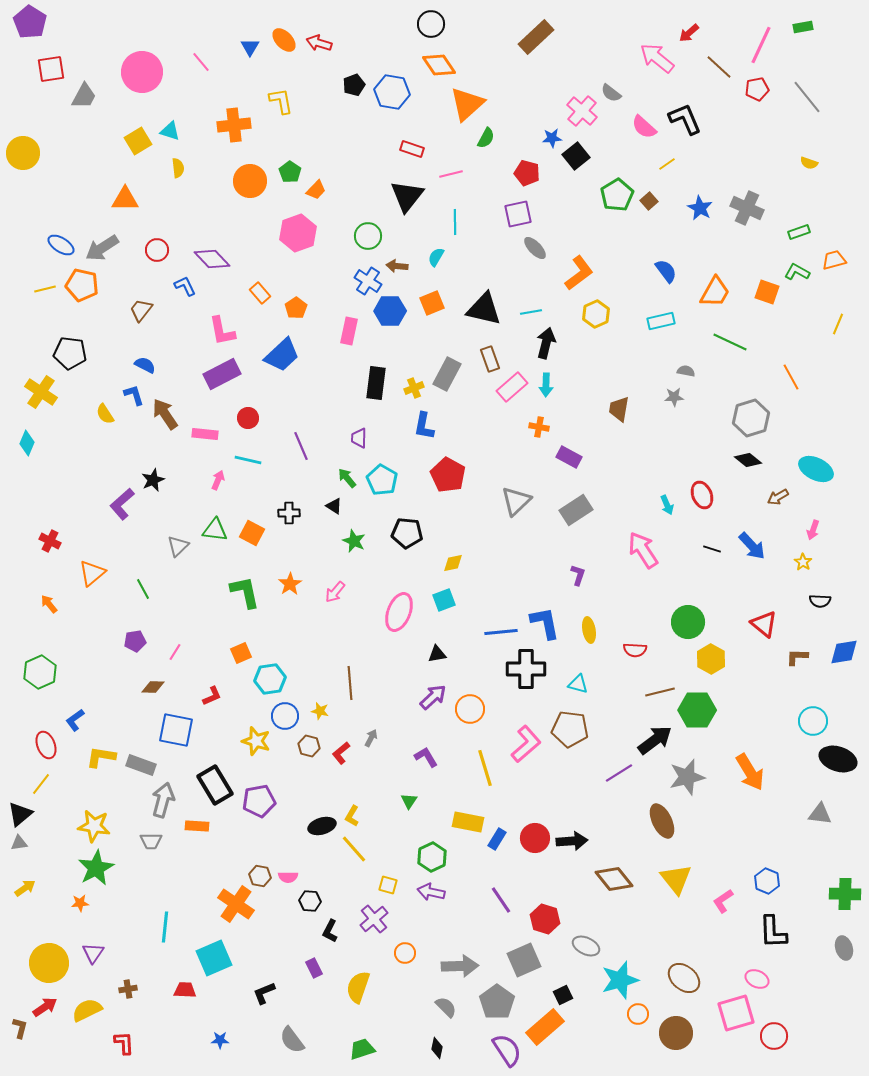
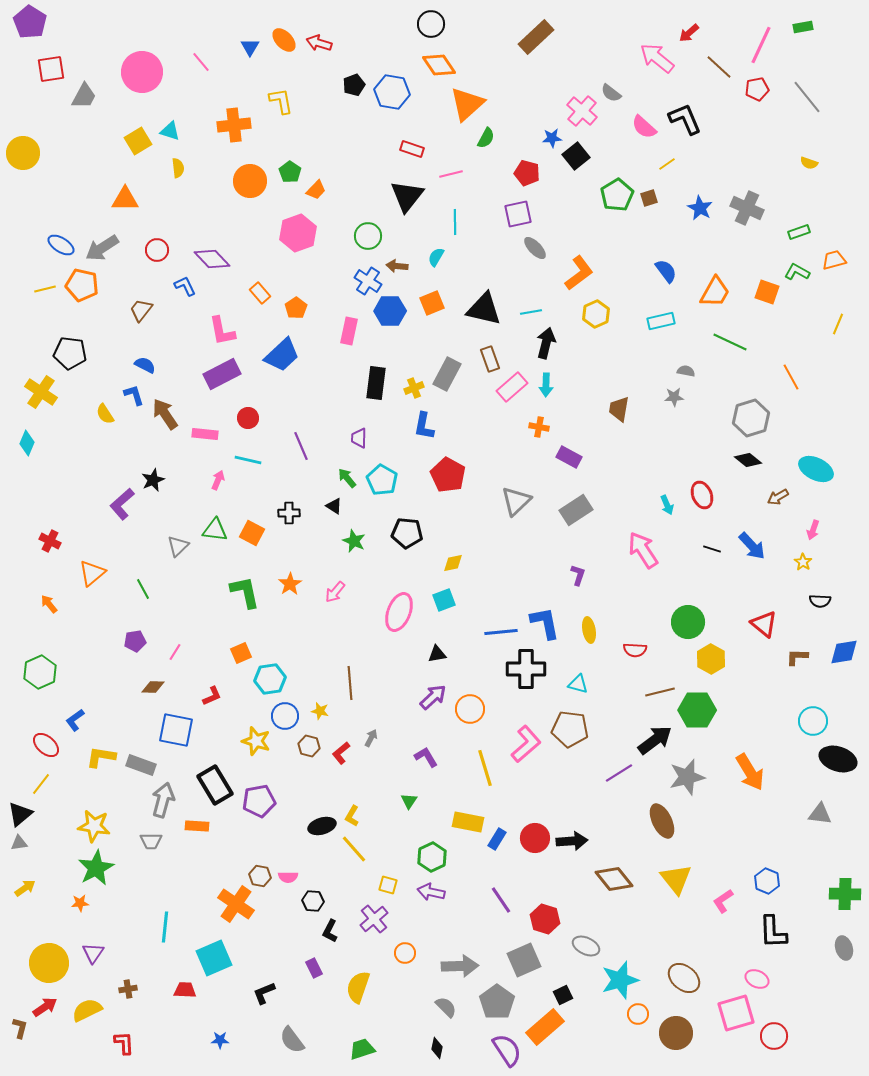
brown square at (649, 201): moved 3 px up; rotated 24 degrees clockwise
red ellipse at (46, 745): rotated 28 degrees counterclockwise
black hexagon at (310, 901): moved 3 px right
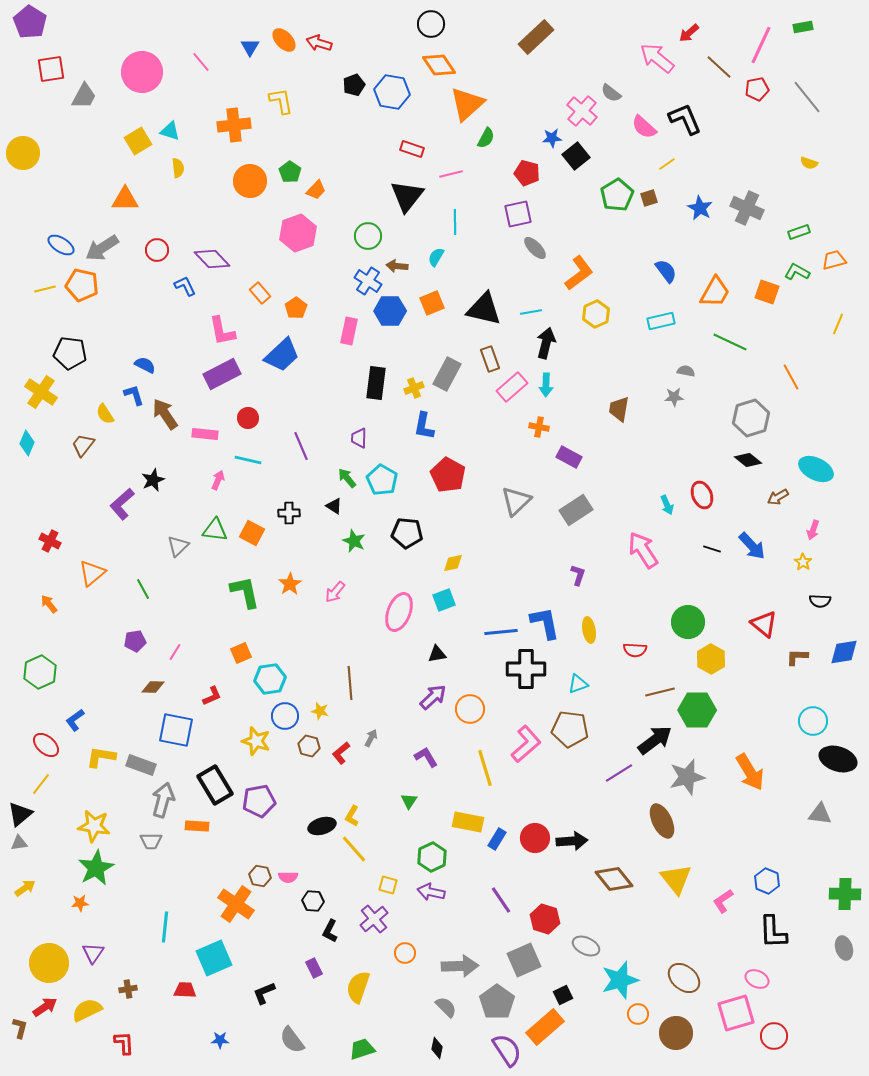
brown trapezoid at (141, 310): moved 58 px left, 135 px down
cyan triangle at (578, 684): rotated 35 degrees counterclockwise
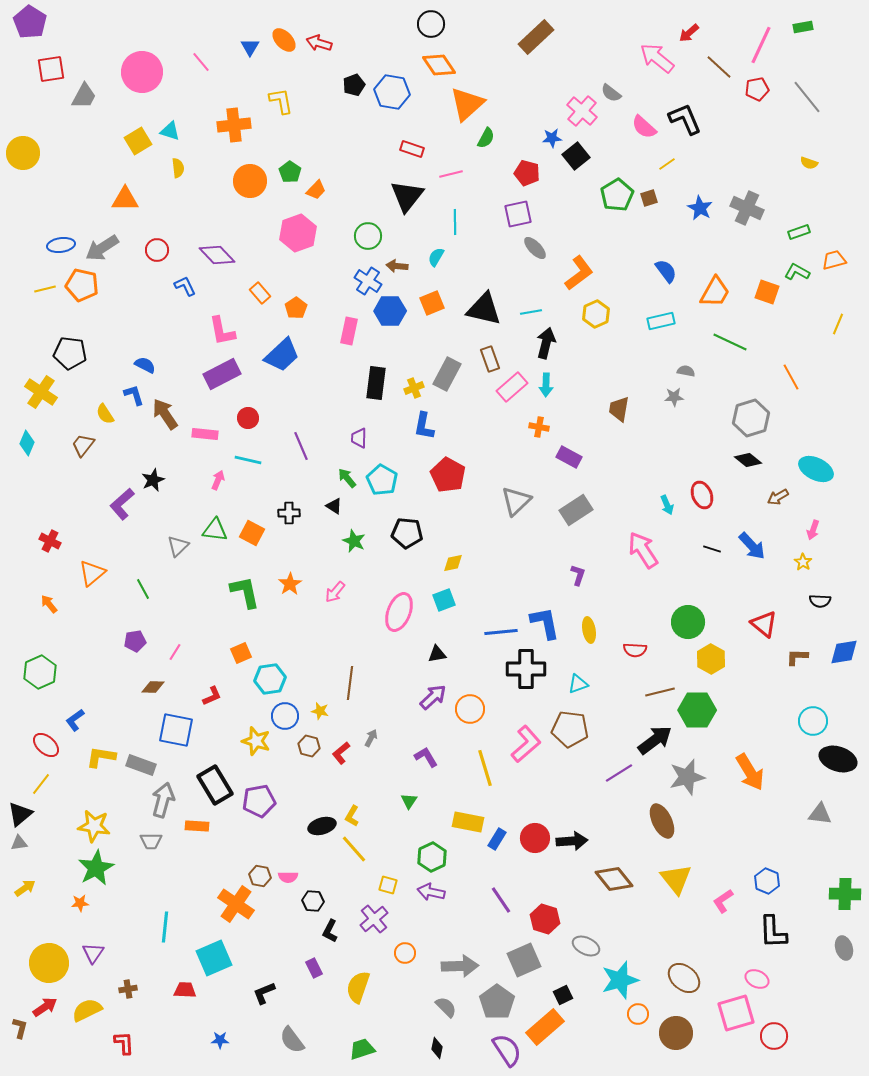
blue ellipse at (61, 245): rotated 40 degrees counterclockwise
purple diamond at (212, 259): moved 5 px right, 4 px up
brown line at (350, 683): rotated 12 degrees clockwise
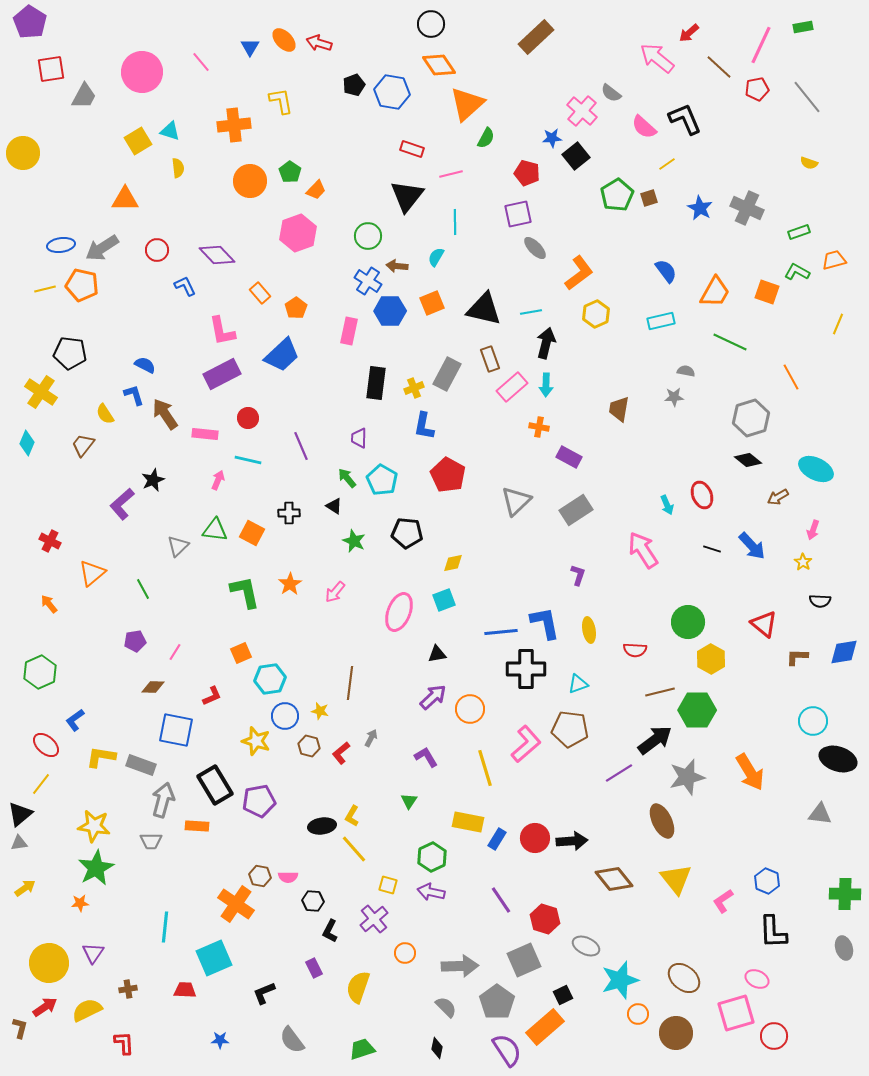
black ellipse at (322, 826): rotated 8 degrees clockwise
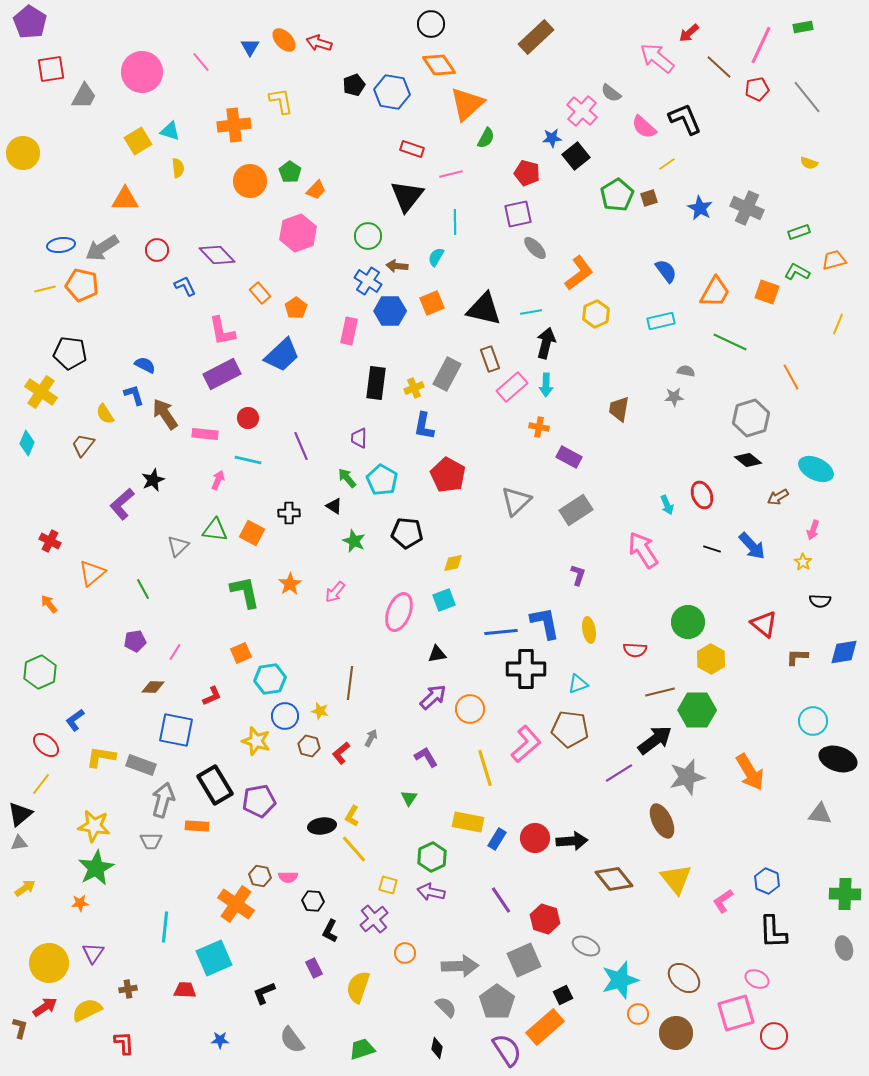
green triangle at (409, 801): moved 3 px up
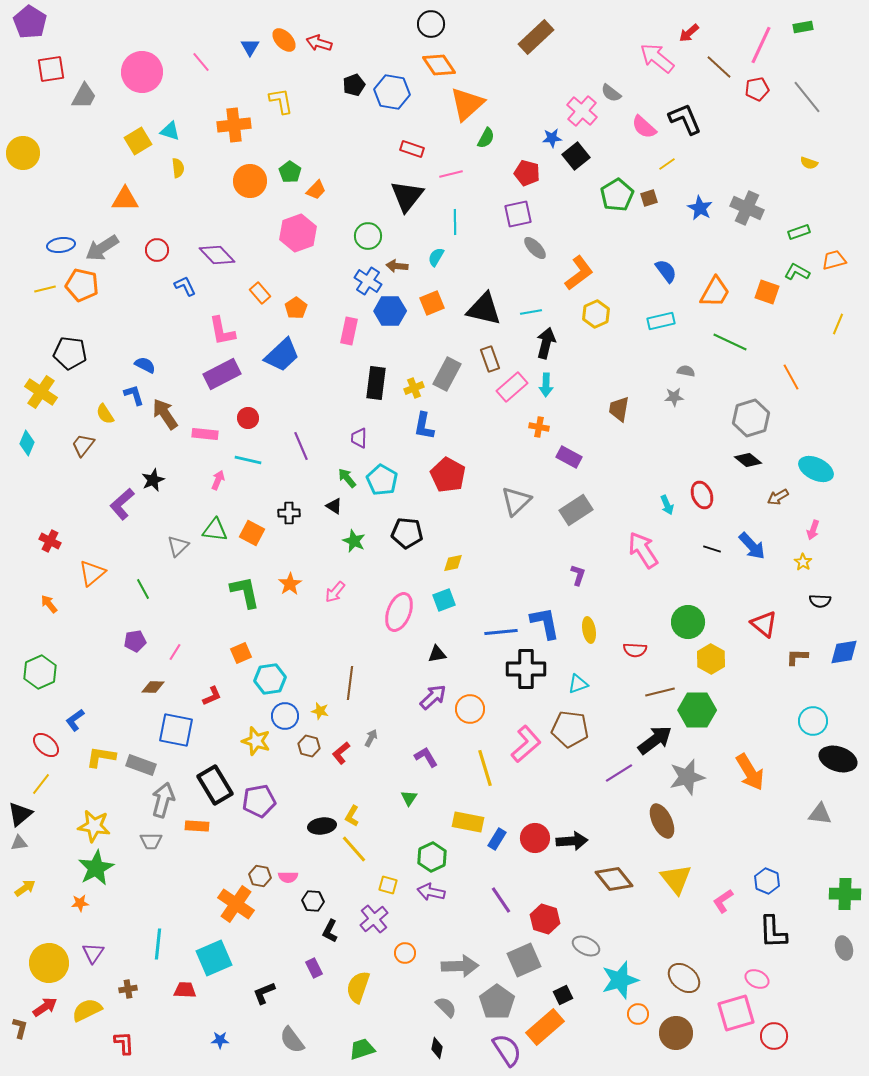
cyan line at (165, 927): moved 7 px left, 17 px down
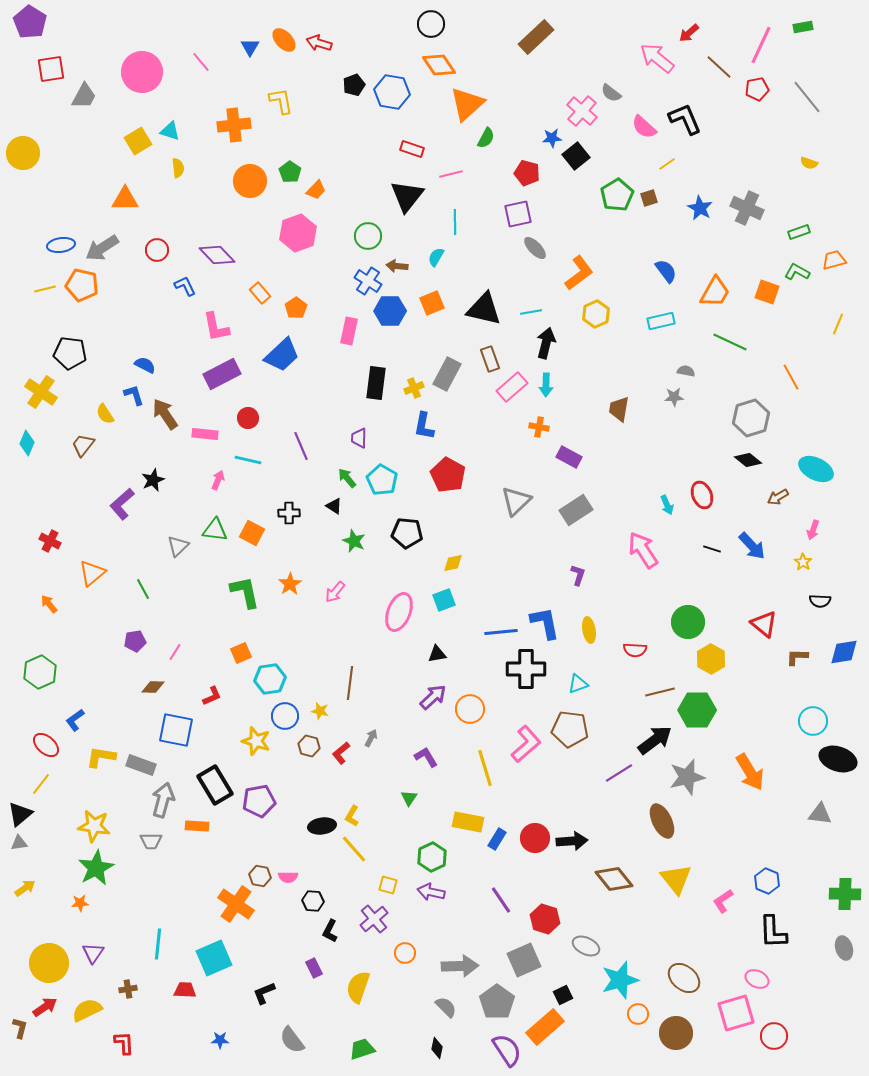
pink L-shape at (222, 331): moved 6 px left, 4 px up
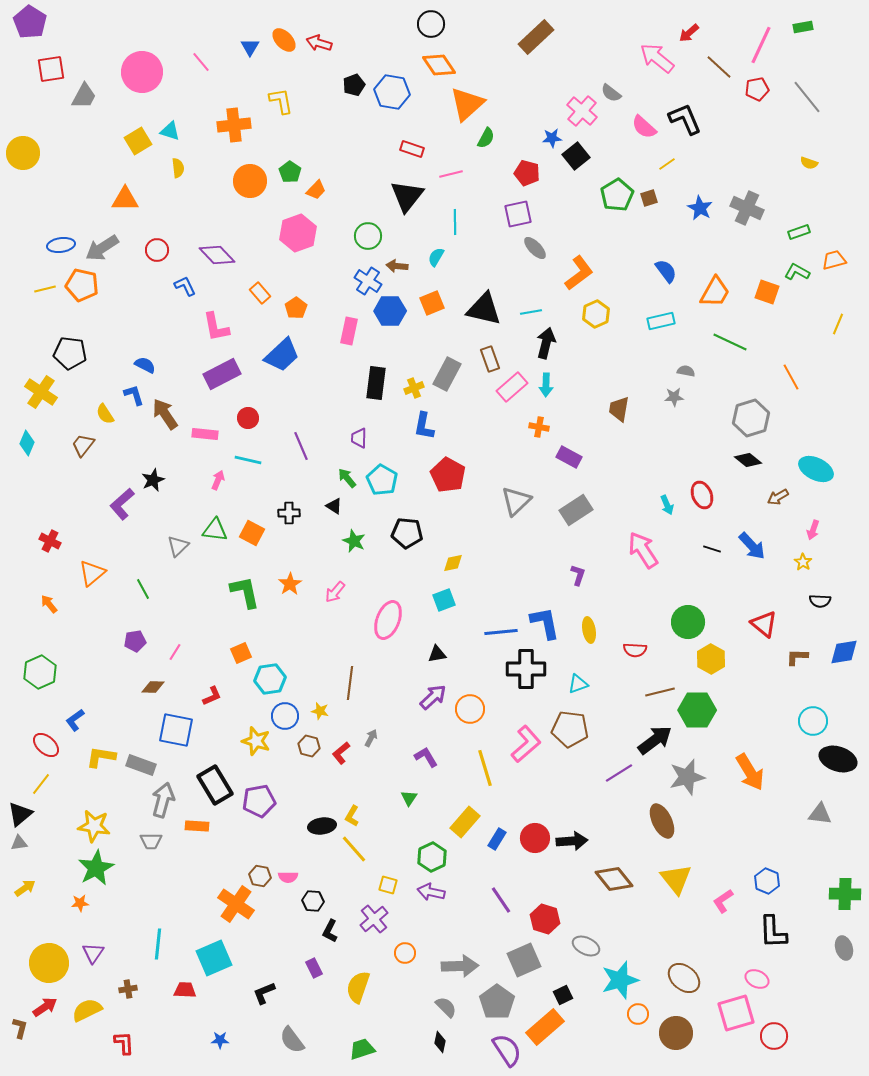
pink ellipse at (399, 612): moved 11 px left, 8 px down
yellow rectangle at (468, 822): moved 3 px left; rotated 60 degrees counterclockwise
black diamond at (437, 1048): moved 3 px right, 6 px up
